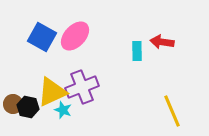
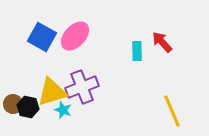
red arrow: rotated 40 degrees clockwise
yellow triangle: rotated 8 degrees clockwise
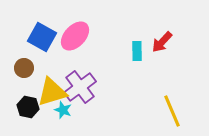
red arrow: rotated 95 degrees counterclockwise
purple cross: moved 2 px left; rotated 16 degrees counterclockwise
brown circle: moved 11 px right, 36 px up
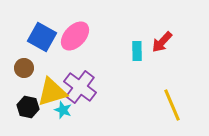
purple cross: rotated 16 degrees counterclockwise
yellow line: moved 6 px up
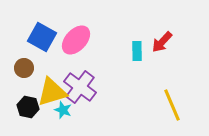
pink ellipse: moved 1 px right, 4 px down
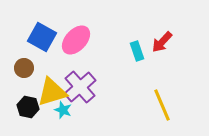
cyan rectangle: rotated 18 degrees counterclockwise
purple cross: rotated 12 degrees clockwise
yellow line: moved 10 px left
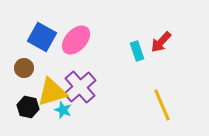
red arrow: moved 1 px left
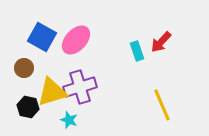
purple cross: rotated 24 degrees clockwise
cyan star: moved 6 px right, 10 px down
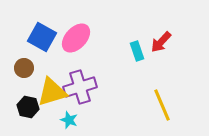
pink ellipse: moved 2 px up
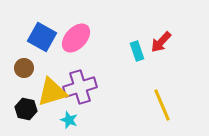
black hexagon: moved 2 px left, 2 px down
